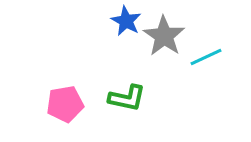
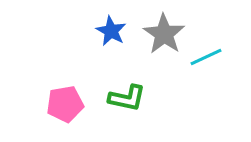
blue star: moved 15 px left, 10 px down
gray star: moved 2 px up
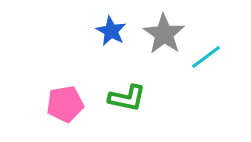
cyan line: rotated 12 degrees counterclockwise
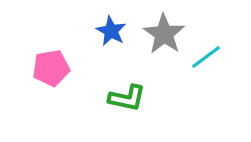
pink pentagon: moved 14 px left, 36 px up
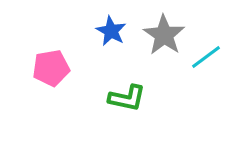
gray star: moved 1 px down
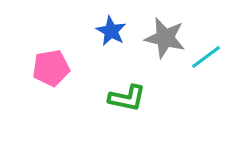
gray star: moved 1 px right, 3 px down; rotated 21 degrees counterclockwise
